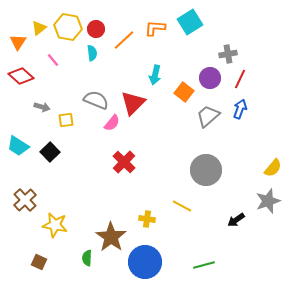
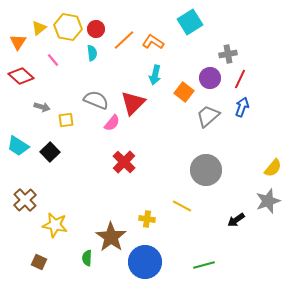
orange L-shape: moved 2 px left, 14 px down; rotated 30 degrees clockwise
blue arrow: moved 2 px right, 2 px up
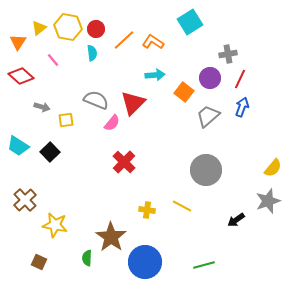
cyan arrow: rotated 108 degrees counterclockwise
yellow cross: moved 9 px up
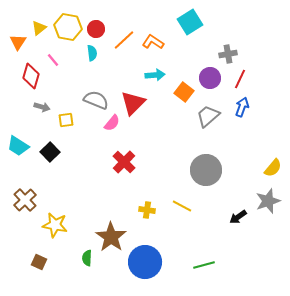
red diamond: moved 10 px right; rotated 65 degrees clockwise
black arrow: moved 2 px right, 3 px up
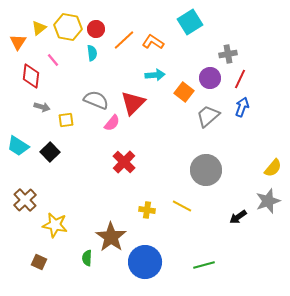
red diamond: rotated 10 degrees counterclockwise
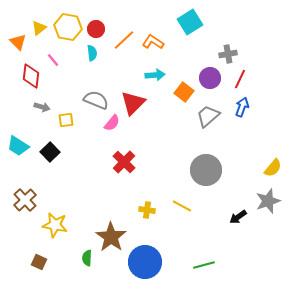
orange triangle: rotated 18 degrees counterclockwise
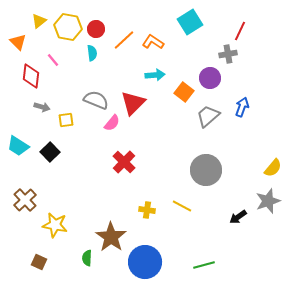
yellow triangle: moved 7 px up
red line: moved 48 px up
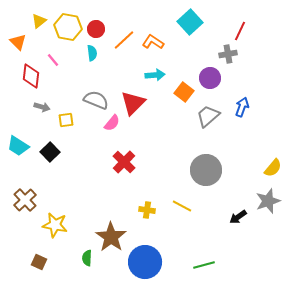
cyan square: rotated 10 degrees counterclockwise
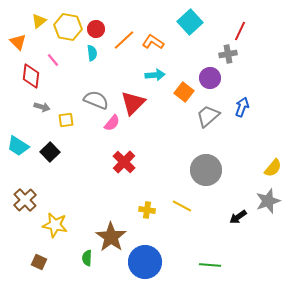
green line: moved 6 px right; rotated 20 degrees clockwise
